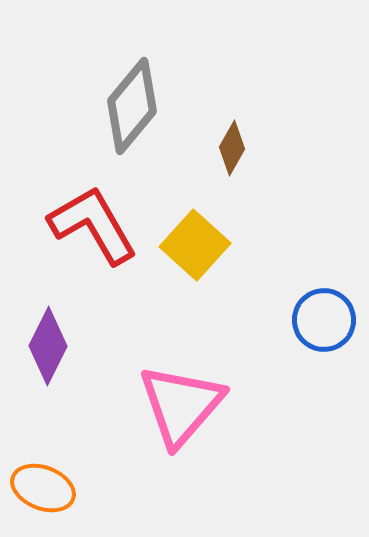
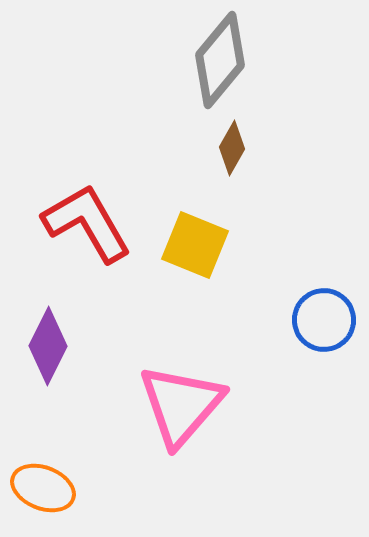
gray diamond: moved 88 px right, 46 px up
red L-shape: moved 6 px left, 2 px up
yellow square: rotated 20 degrees counterclockwise
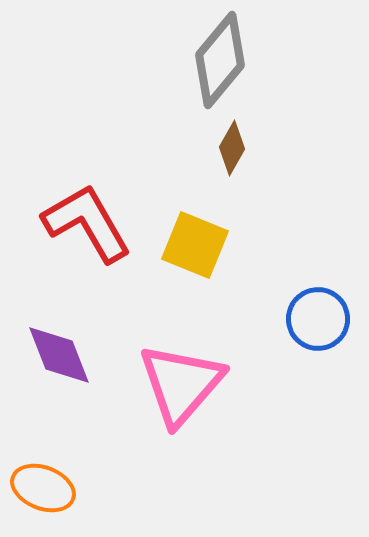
blue circle: moved 6 px left, 1 px up
purple diamond: moved 11 px right, 9 px down; rotated 48 degrees counterclockwise
pink triangle: moved 21 px up
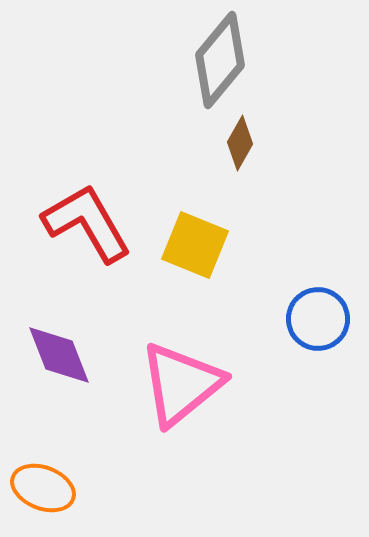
brown diamond: moved 8 px right, 5 px up
pink triangle: rotated 10 degrees clockwise
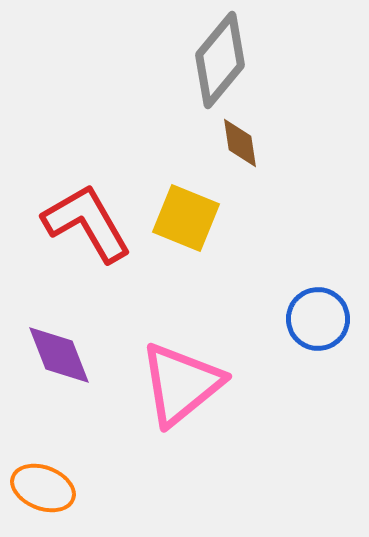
brown diamond: rotated 38 degrees counterclockwise
yellow square: moved 9 px left, 27 px up
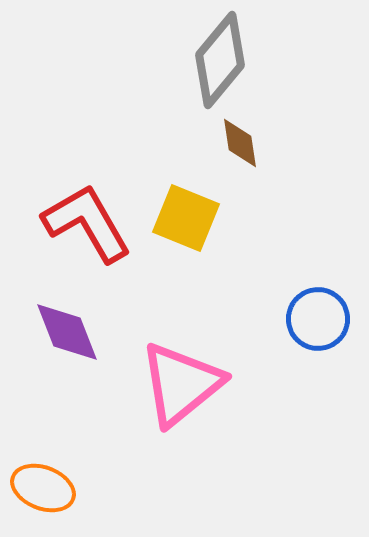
purple diamond: moved 8 px right, 23 px up
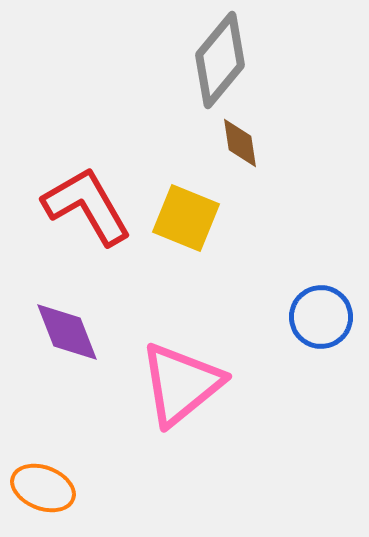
red L-shape: moved 17 px up
blue circle: moved 3 px right, 2 px up
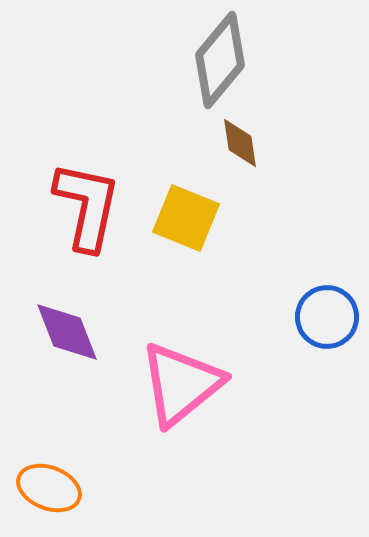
red L-shape: rotated 42 degrees clockwise
blue circle: moved 6 px right
orange ellipse: moved 6 px right
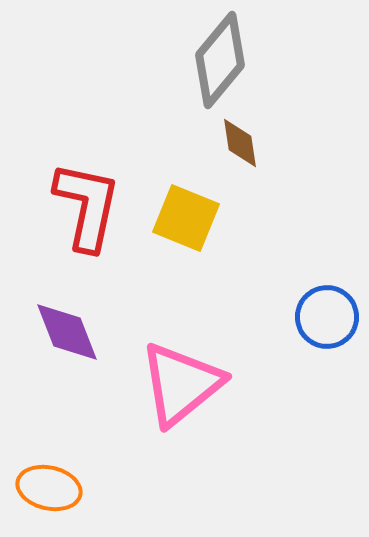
orange ellipse: rotated 8 degrees counterclockwise
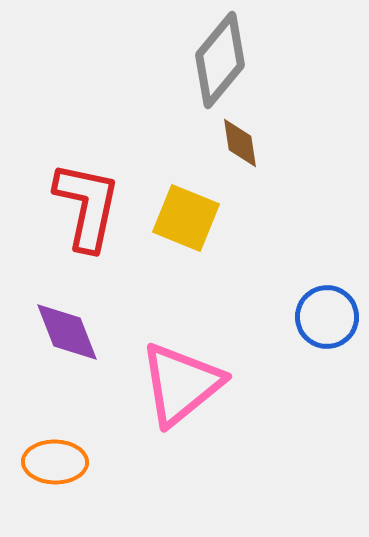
orange ellipse: moved 6 px right, 26 px up; rotated 12 degrees counterclockwise
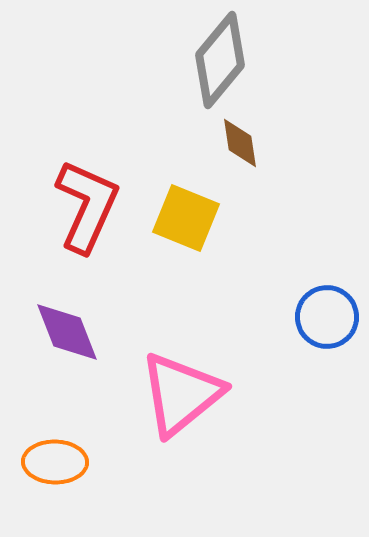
red L-shape: rotated 12 degrees clockwise
pink triangle: moved 10 px down
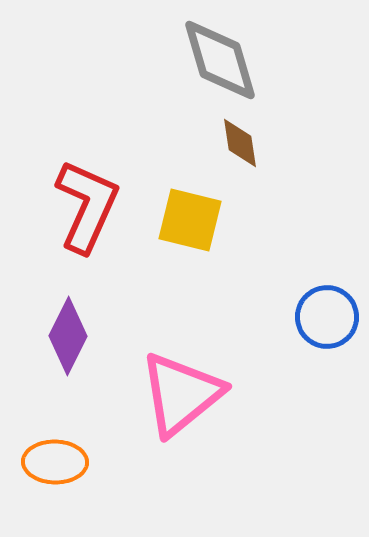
gray diamond: rotated 56 degrees counterclockwise
yellow square: moved 4 px right, 2 px down; rotated 8 degrees counterclockwise
purple diamond: moved 1 px right, 4 px down; rotated 48 degrees clockwise
